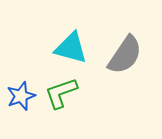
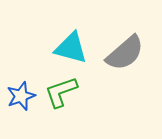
gray semicircle: moved 2 px up; rotated 15 degrees clockwise
green L-shape: moved 1 px up
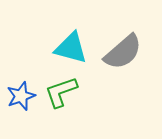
gray semicircle: moved 2 px left, 1 px up
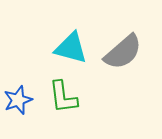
green L-shape: moved 2 px right, 5 px down; rotated 78 degrees counterclockwise
blue star: moved 3 px left, 4 px down
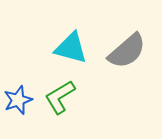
gray semicircle: moved 4 px right, 1 px up
green L-shape: moved 3 px left; rotated 66 degrees clockwise
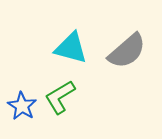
blue star: moved 4 px right, 6 px down; rotated 20 degrees counterclockwise
